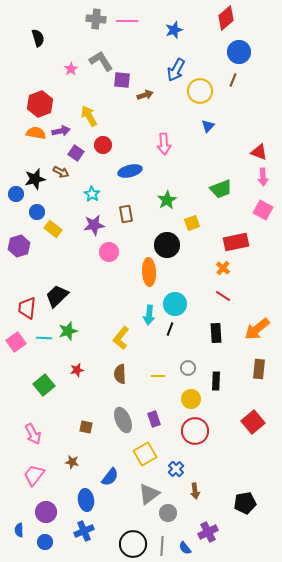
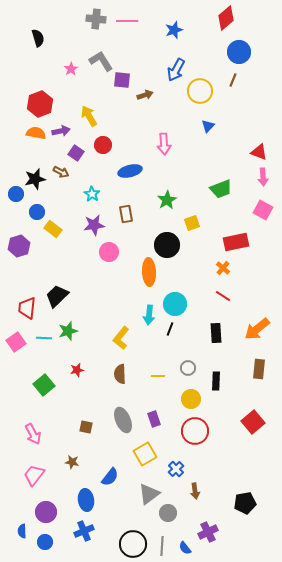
blue semicircle at (19, 530): moved 3 px right, 1 px down
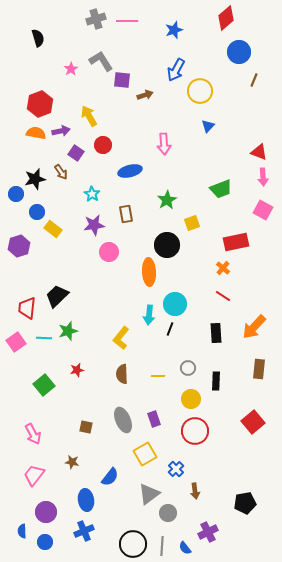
gray cross at (96, 19): rotated 24 degrees counterclockwise
brown line at (233, 80): moved 21 px right
brown arrow at (61, 172): rotated 28 degrees clockwise
orange arrow at (257, 329): moved 3 px left, 2 px up; rotated 8 degrees counterclockwise
brown semicircle at (120, 374): moved 2 px right
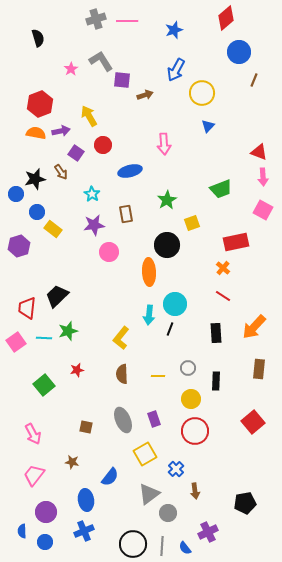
yellow circle at (200, 91): moved 2 px right, 2 px down
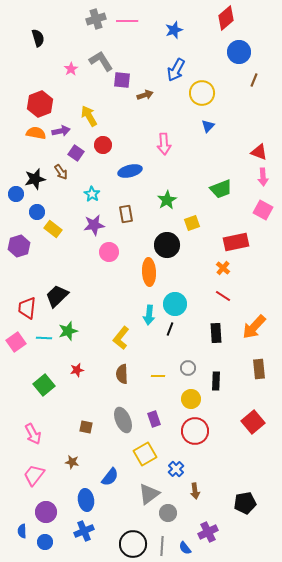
brown rectangle at (259, 369): rotated 12 degrees counterclockwise
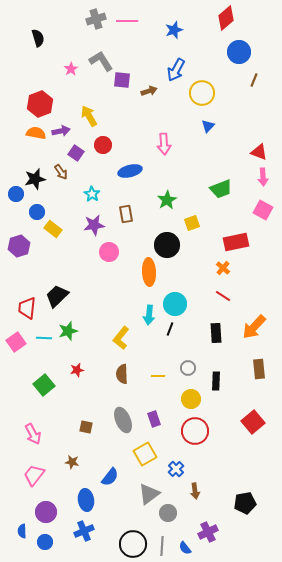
brown arrow at (145, 95): moved 4 px right, 4 px up
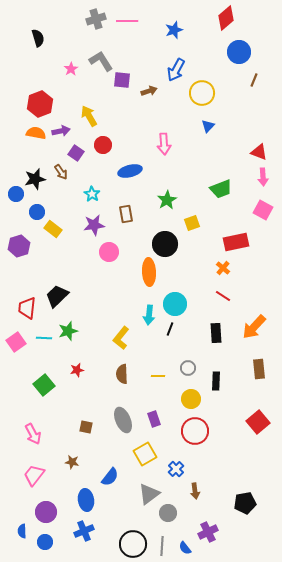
black circle at (167, 245): moved 2 px left, 1 px up
red square at (253, 422): moved 5 px right
